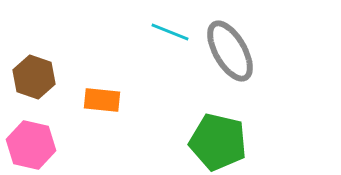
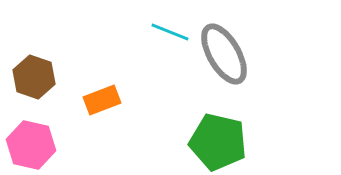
gray ellipse: moved 6 px left, 3 px down
orange rectangle: rotated 27 degrees counterclockwise
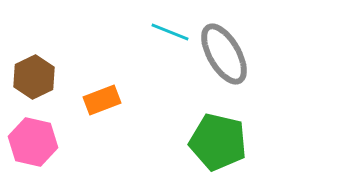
brown hexagon: rotated 15 degrees clockwise
pink hexagon: moved 2 px right, 3 px up
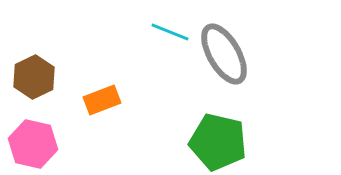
pink hexagon: moved 2 px down
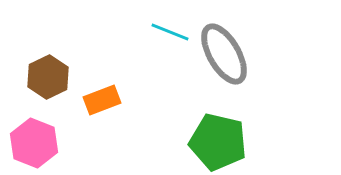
brown hexagon: moved 14 px right
pink hexagon: moved 1 px right, 1 px up; rotated 9 degrees clockwise
